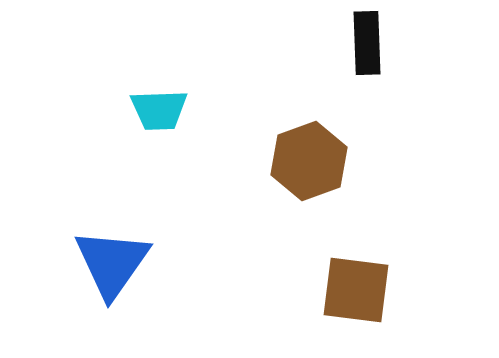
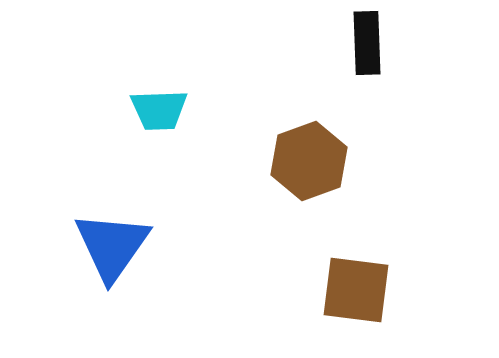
blue triangle: moved 17 px up
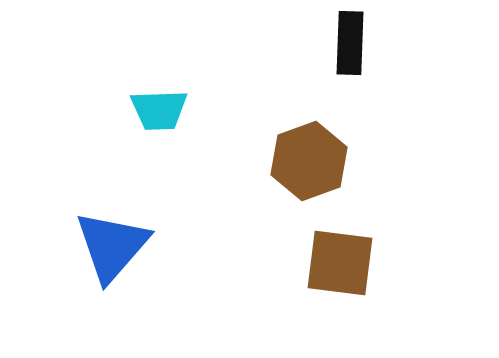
black rectangle: moved 17 px left; rotated 4 degrees clockwise
blue triangle: rotated 6 degrees clockwise
brown square: moved 16 px left, 27 px up
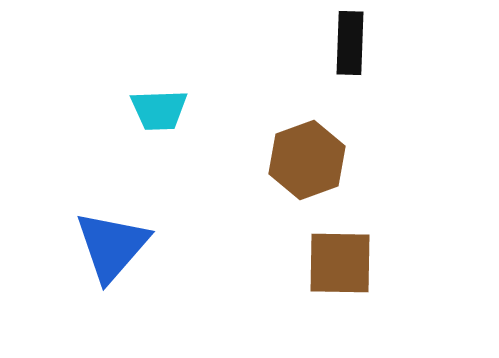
brown hexagon: moved 2 px left, 1 px up
brown square: rotated 6 degrees counterclockwise
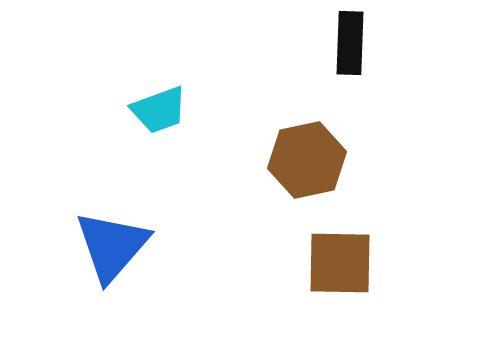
cyan trapezoid: rotated 18 degrees counterclockwise
brown hexagon: rotated 8 degrees clockwise
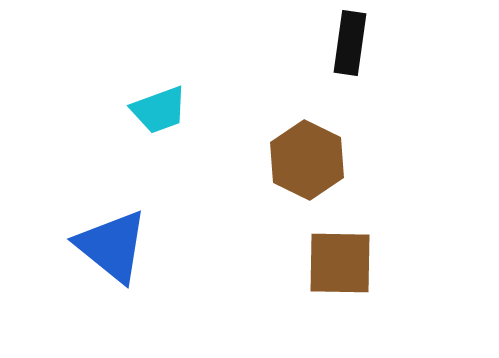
black rectangle: rotated 6 degrees clockwise
brown hexagon: rotated 22 degrees counterclockwise
blue triangle: rotated 32 degrees counterclockwise
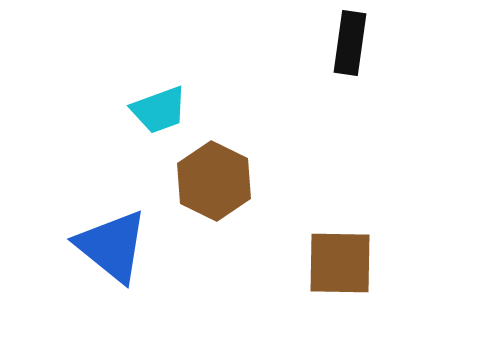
brown hexagon: moved 93 px left, 21 px down
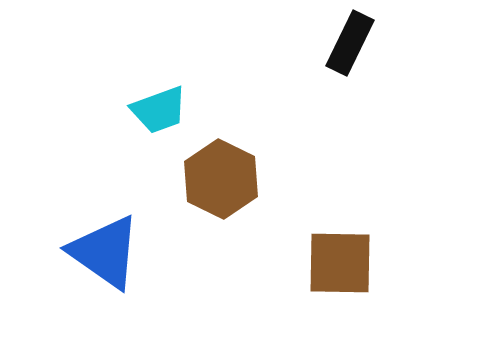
black rectangle: rotated 18 degrees clockwise
brown hexagon: moved 7 px right, 2 px up
blue triangle: moved 7 px left, 6 px down; rotated 4 degrees counterclockwise
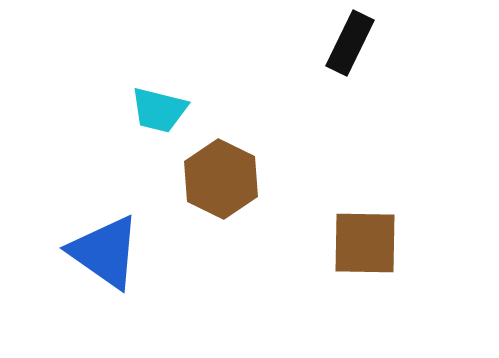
cyan trapezoid: rotated 34 degrees clockwise
brown square: moved 25 px right, 20 px up
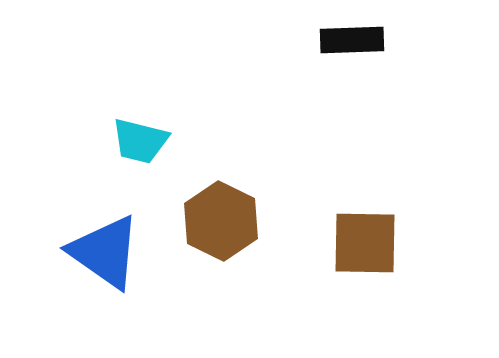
black rectangle: moved 2 px right, 3 px up; rotated 62 degrees clockwise
cyan trapezoid: moved 19 px left, 31 px down
brown hexagon: moved 42 px down
